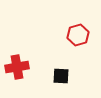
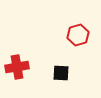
black square: moved 3 px up
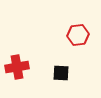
red hexagon: rotated 10 degrees clockwise
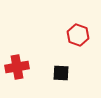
red hexagon: rotated 25 degrees clockwise
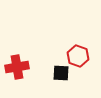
red hexagon: moved 21 px down
